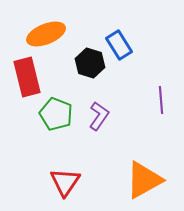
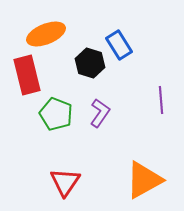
red rectangle: moved 2 px up
purple L-shape: moved 1 px right, 3 px up
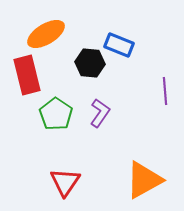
orange ellipse: rotated 9 degrees counterclockwise
blue rectangle: rotated 36 degrees counterclockwise
black hexagon: rotated 12 degrees counterclockwise
purple line: moved 4 px right, 9 px up
green pentagon: rotated 12 degrees clockwise
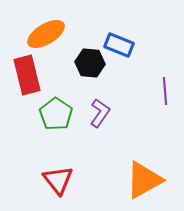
red triangle: moved 7 px left, 2 px up; rotated 12 degrees counterclockwise
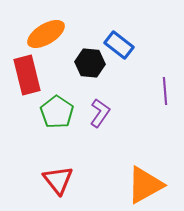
blue rectangle: rotated 16 degrees clockwise
green pentagon: moved 1 px right, 2 px up
orange triangle: moved 1 px right, 5 px down
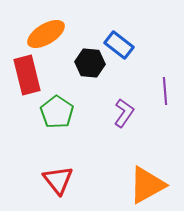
purple L-shape: moved 24 px right
orange triangle: moved 2 px right
